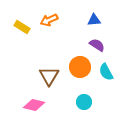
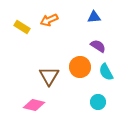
blue triangle: moved 3 px up
purple semicircle: moved 1 px right, 1 px down
cyan circle: moved 14 px right
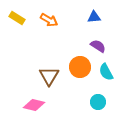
orange arrow: rotated 126 degrees counterclockwise
yellow rectangle: moved 5 px left, 9 px up
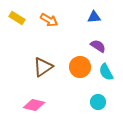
brown triangle: moved 6 px left, 9 px up; rotated 25 degrees clockwise
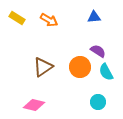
purple semicircle: moved 5 px down
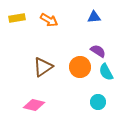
yellow rectangle: rotated 42 degrees counterclockwise
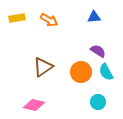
orange circle: moved 1 px right, 5 px down
